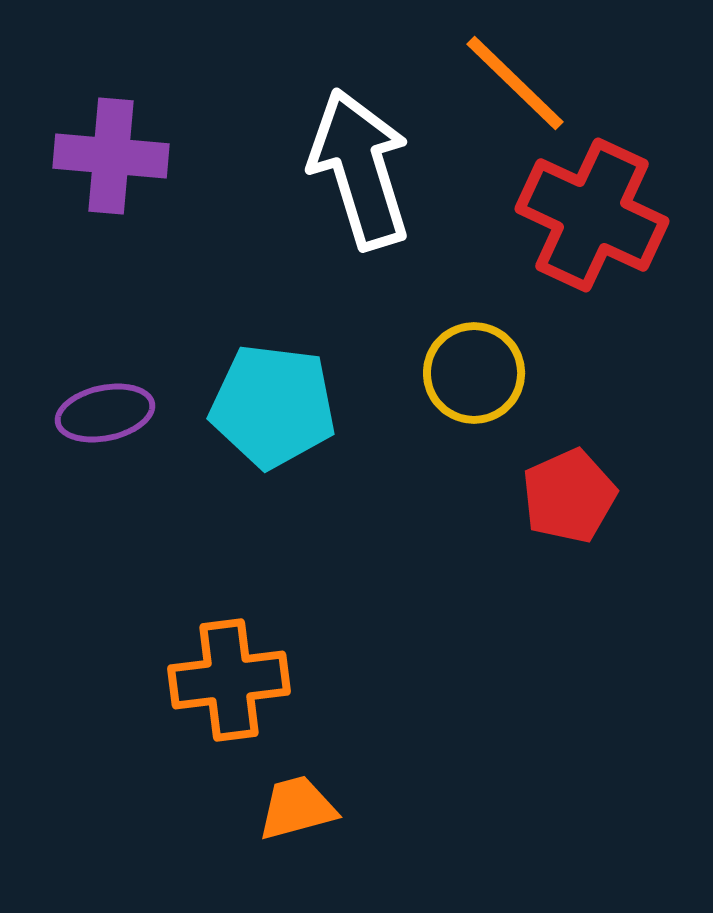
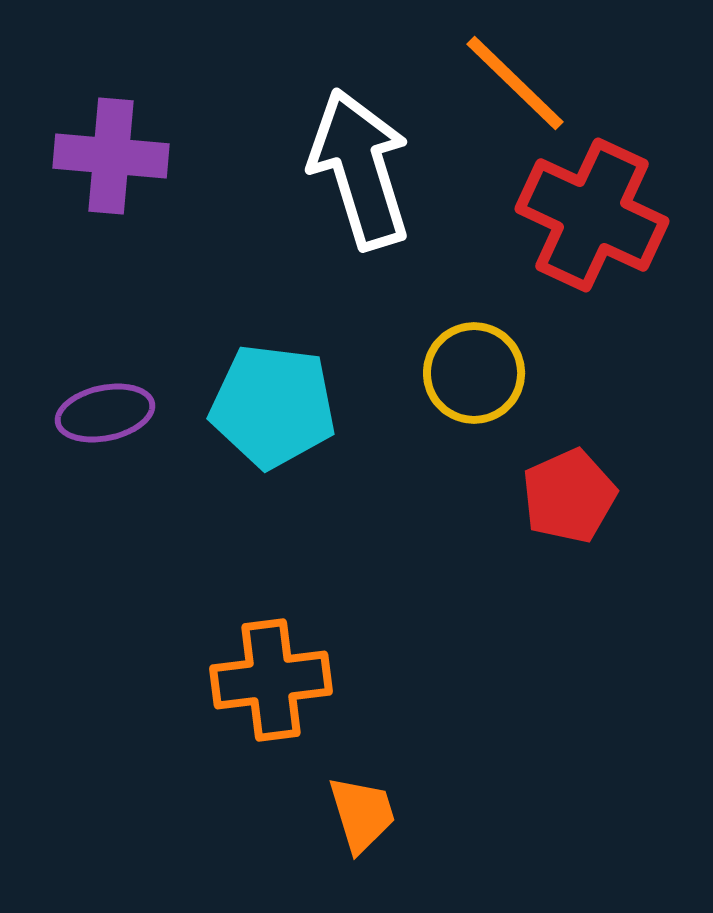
orange cross: moved 42 px right
orange trapezoid: moved 65 px right, 6 px down; rotated 88 degrees clockwise
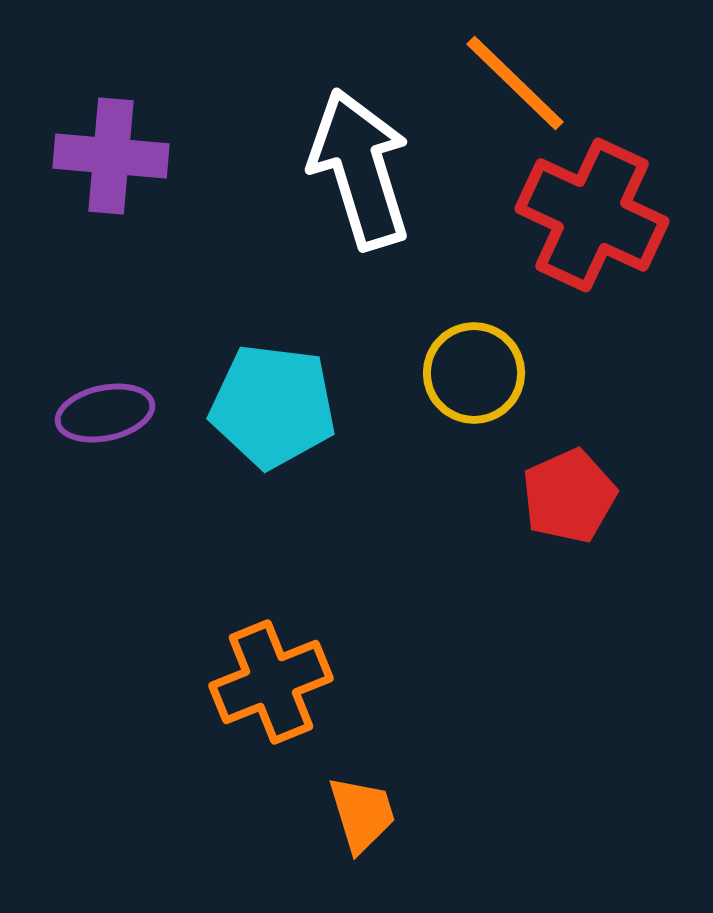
orange cross: moved 2 px down; rotated 15 degrees counterclockwise
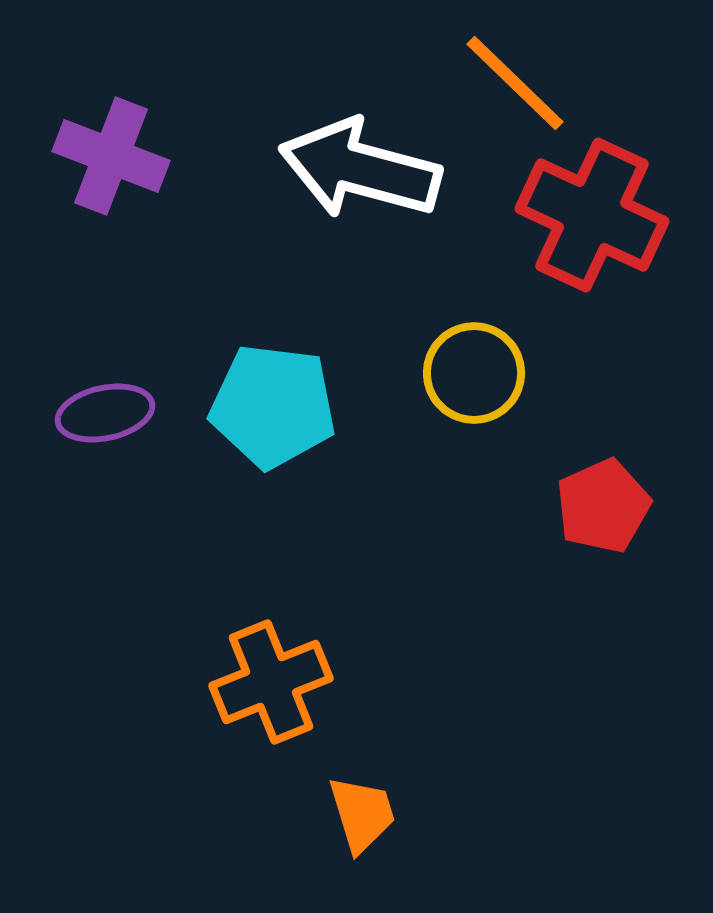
purple cross: rotated 16 degrees clockwise
white arrow: rotated 58 degrees counterclockwise
red pentagon: moved 34 px right, 10 px down
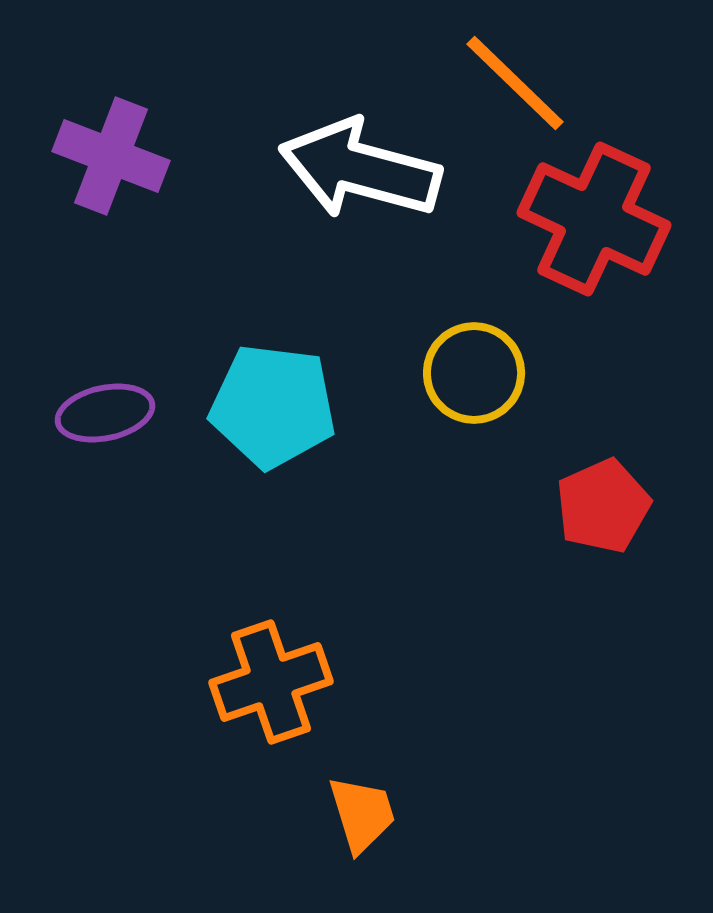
red cross: moved 2 px right, 4 px down
orange cross: rotated 3 degrees clockwise
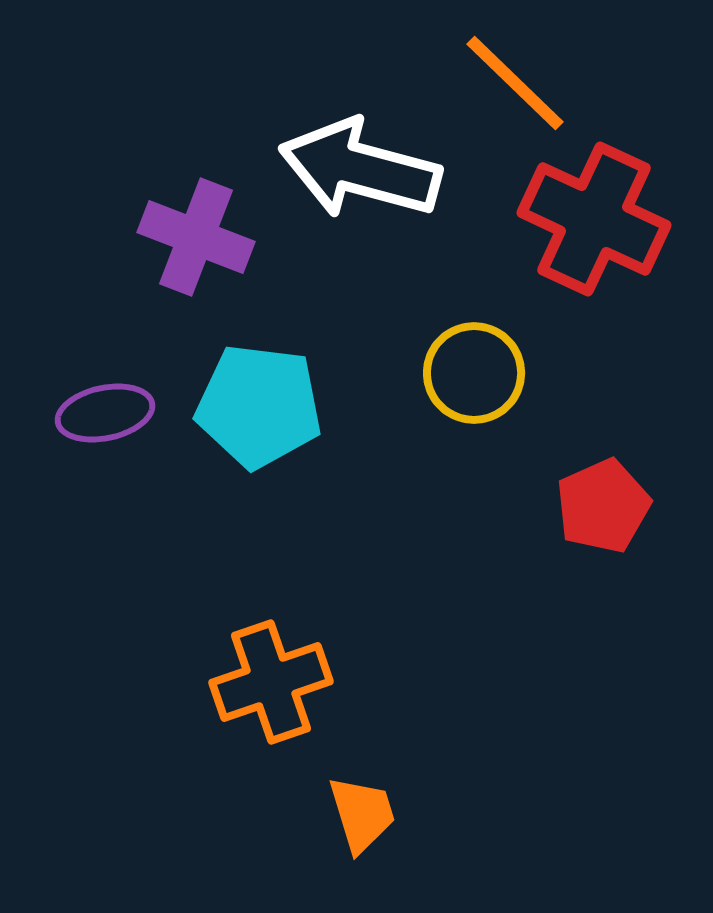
purple cross: moved 85 px right, 81 px down
cyan pentagon: moved 14 px left
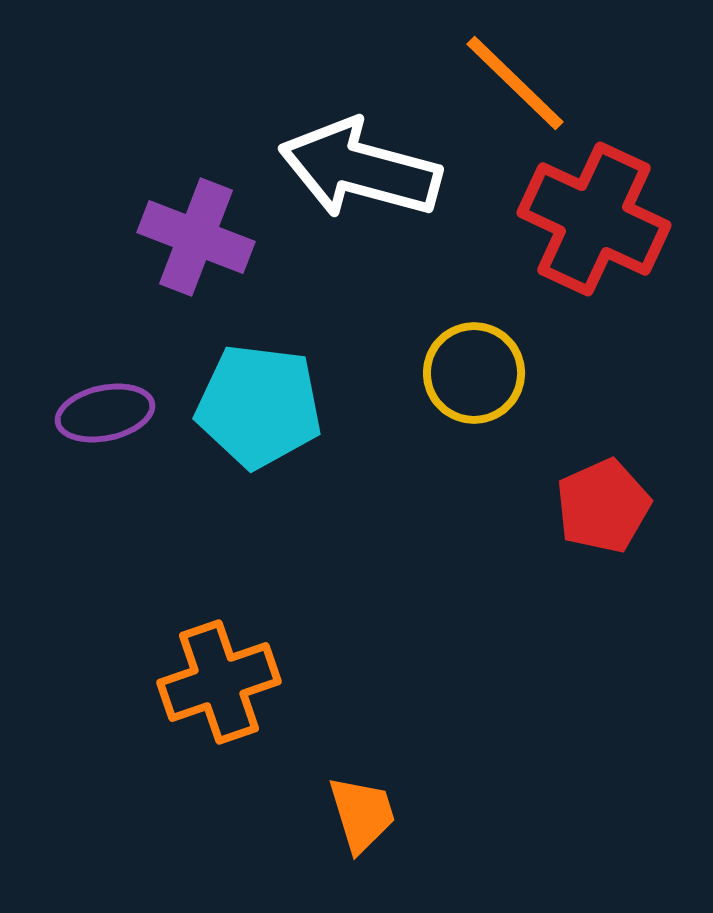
orange cross: moved 52 px left
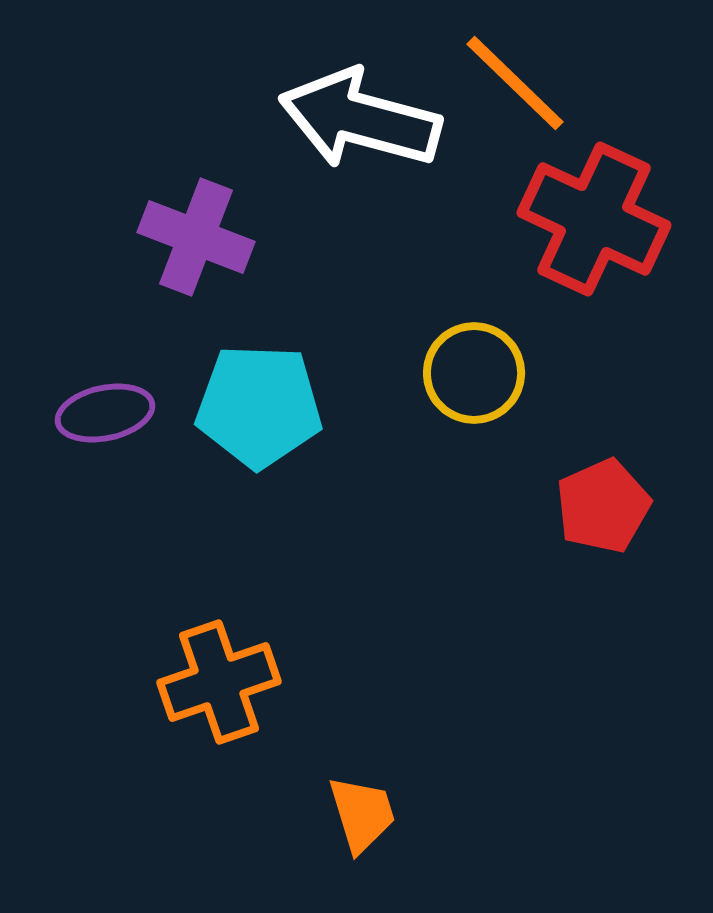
white arrow: moved 50 px up
cyan pentagon: rotated 5 degrees counterclockwise
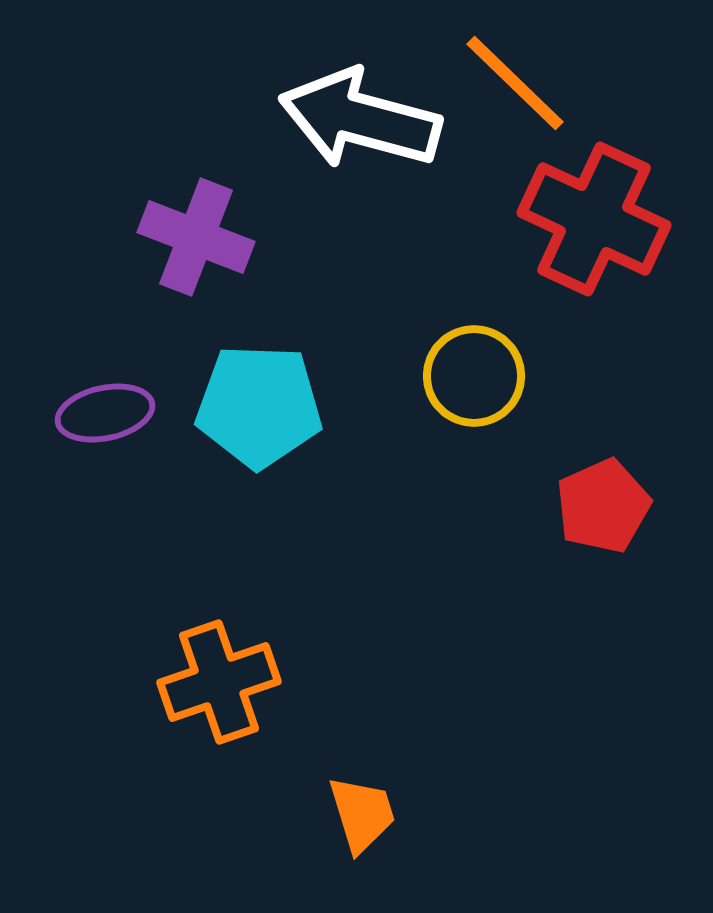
yellow circle: moved 3 px down
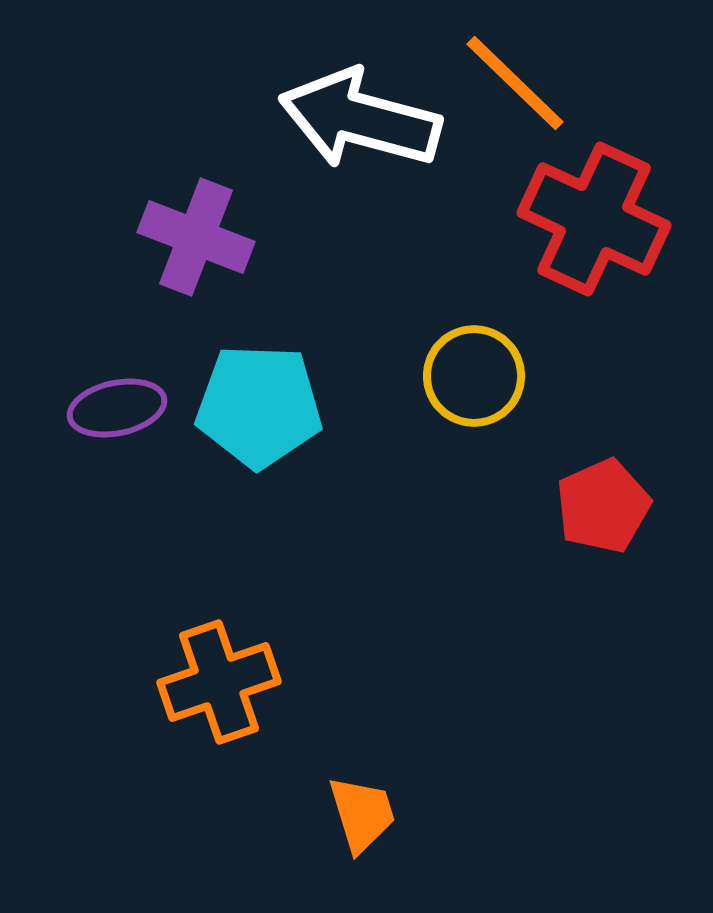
purple ellipse: moved 12 px right, 5 px up
